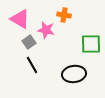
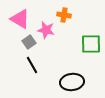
black ellipse: moved 2 px left, 8 px down
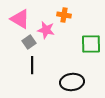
black line: rotated 30 degrees clockwise
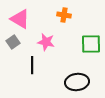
pink star: moved 12 px down
gray square: moved 16 px left
black ellipse: moved 5 px right
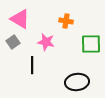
orange cross: moved 2 px right, 6 px down
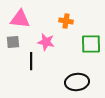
pink triangle: rotated 25 degrees counterclockwise
gray square: rotated 32 degrees clockwise
black line: moved 1 px left, 4 px up
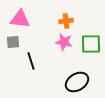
orange cross: rotated 16 degrees counterclockwise
pink star: moved 18 px right
black line: rotated 18 degrees counterclockwise
black ellipse: rotated 25 degrees counterclockwise
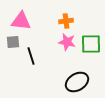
pink triangle: moved 1 px right, 2 px down
pink star: moved 3 px right
black line: moved 5 px up
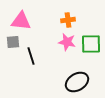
orange cross: moved 2 px right, 1 px up
